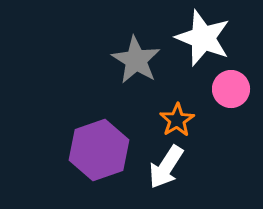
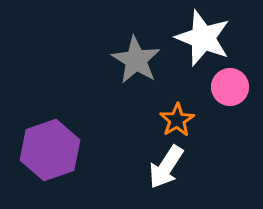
pink circle: moved 1 px left, 2 px up
purple hexagon: moved 49 px left
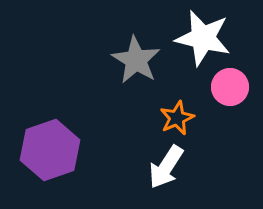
white star: rotated 8 degrees counterclockwise
orange star: moved 2 px up; rotated 8 degrees clockwise
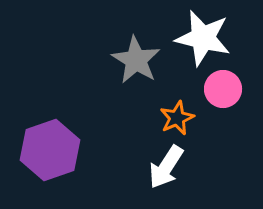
pink circle: moved 7 px left, 2 px down
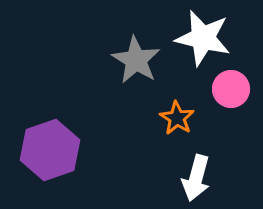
pink circle: moved 8 px right
orange star: rotated 16 degrees counterclockwise
white arrow: moved 30 px right, 11 px down; rotated 18 degrees counterclockwise
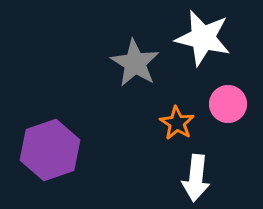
gray star: moved 1 px left, 3 px down
pink circle: moved 3 px left, 15 px down
orange star: moved 5 px down
white arrow: rotated 9 degrees counterclockwise
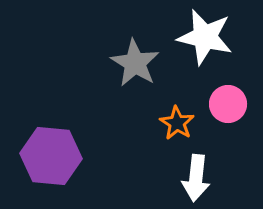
white star: moved 2 px right, 1 px up
purple hexagon: moved 1 px right, 6 px down; rotated 24 degrees clockwise
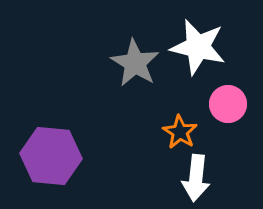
white star: moved 7 px left, 10 px down
orange star: moved 3 px right, 9 px down
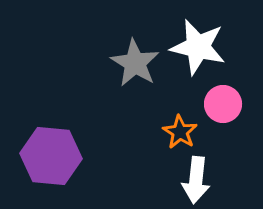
pink circle: moved 5 px left
white arrow: moved 2 px down
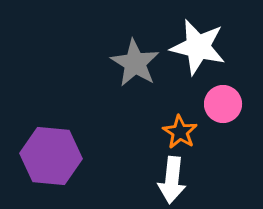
white arrow: moved 24 px left
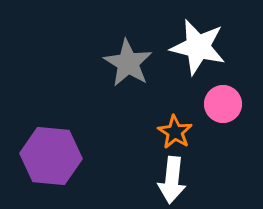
gray star: moved 7 px left
orange star: moved 5 px left
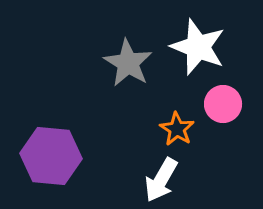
white star: rotated 8 degrees clockwise
orange star: moved 2 px right, 3 px up
white arrow: moved 11 px left; rotated 24 degrees clockwise
